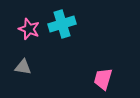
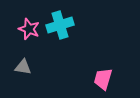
cyan cross: moved 2 px left, 1 px down
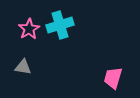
pink star: rotated 20 degrees clockwise
pink trapezoid: moved 10 px right, 1 px up
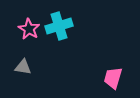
cyan cross: moved 1 px left, 1 px down
pink star: rotated 10 degrees counterclockwise
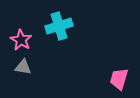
pink star: moved 8 px left, 11 px down
pink trapezoid: moved 6 px right, 1 px down
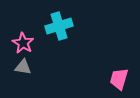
pink star: moved 2 px right, 3 px down
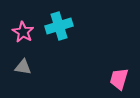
pink star: moved 11 px up
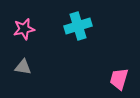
cyan cross: moved 19 px right
pink star: moved 1 px right, 3 px up; rotated 30 degrees clockwise
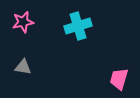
pink star: moved 1 px left, 7 px up
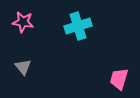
pink star: rotated 20 degrees clockwise
gray triangle: rotated 42 degrees clockwise
